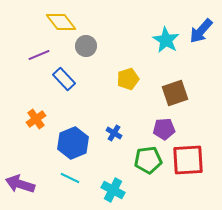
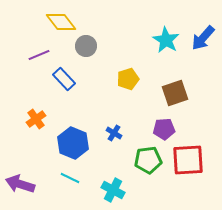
blue arrow: moved 2 px right, 7 px down
blue hexagon: rotated 16 degrees counterclockwise
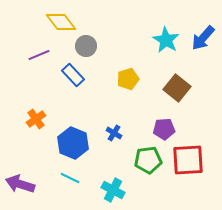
blue rectangle: moved 9 px right, 4 px up
brown square: moved 2 px right, 5 px up; rotated 32 degrees counterclockwise
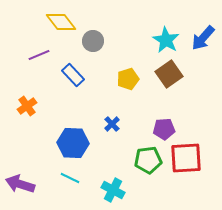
gray circle: moved 7 px right, 5 px up
brown square: moved 8 px left, 14 px up; rotated 16 degrees clockwise
orange cross: moved 9 px left, 13 px up
blue cross: moved 2 px left, 9 px up; rotated 14 degrees clockwise
blue hexagon: rotated 20 degrees counterclockwise
red square: moved 2 px left, 2 px up
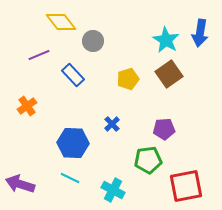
blue arrow: moved 3 px left, 5 px up; rotated 32 degrees counterclockwise
red square: moved 28 px down; rotated 8 degrees counterclockwise
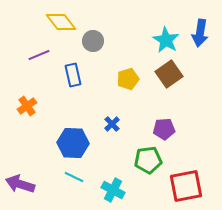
blue rectangle: rotated 30 degrees clockwise
cyan line: moved 4 px right, 1 px up
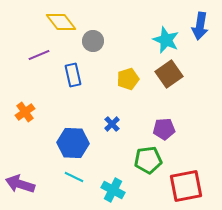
blue arrow: moved 7 px up
cyan star: rotated 8 degrees counterclockwise
orange cross: moved 2 px left, 6 px down
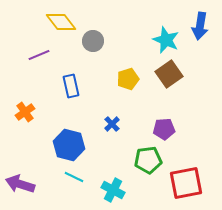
blue rectangle: moved 2 px left, 11 px down
blue hexagon: moved 4 px left, 2 px down; rotated 12 degrees clockwise
red square: moved 3 px up
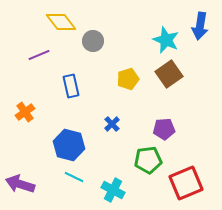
red square: rotated 12 degrees counterclockwise
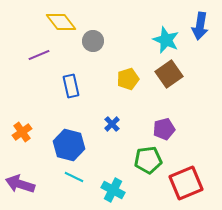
orange cross: moved 3 px left, 20 px down
purple pentagon: rotated 10 degrees counterclockwise
